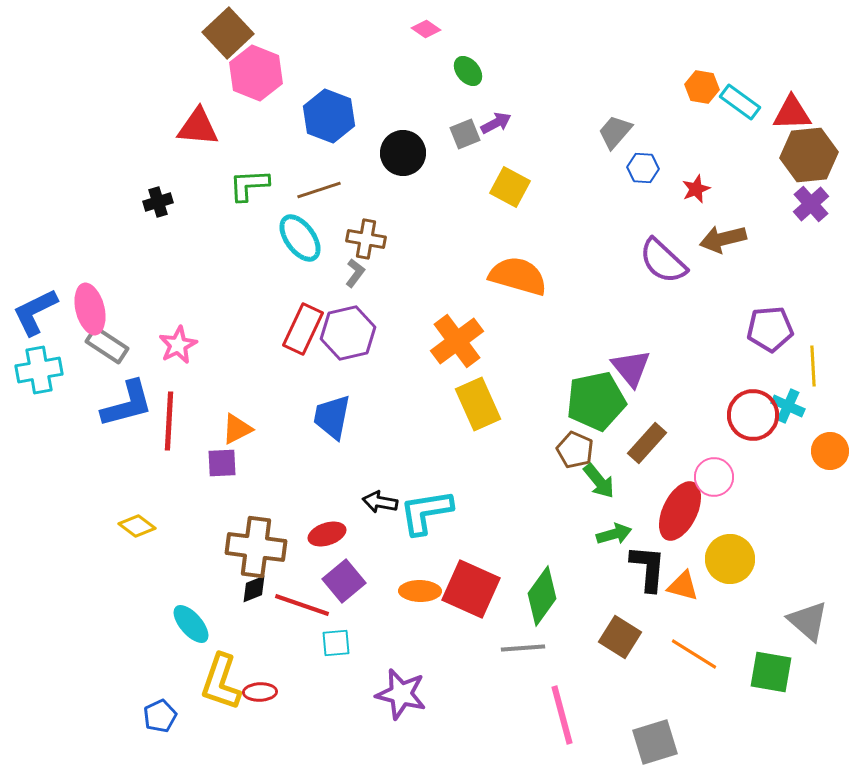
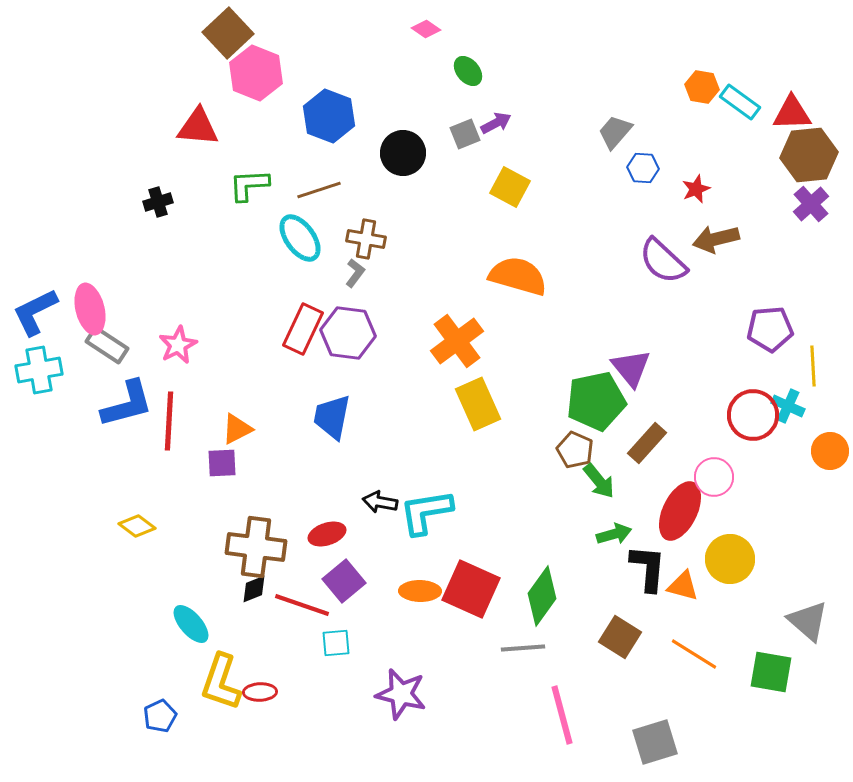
brown arrow at (723, 239): moved 7 px left
purple hexagon at (348, 333): rotated 20 degrees clockwise
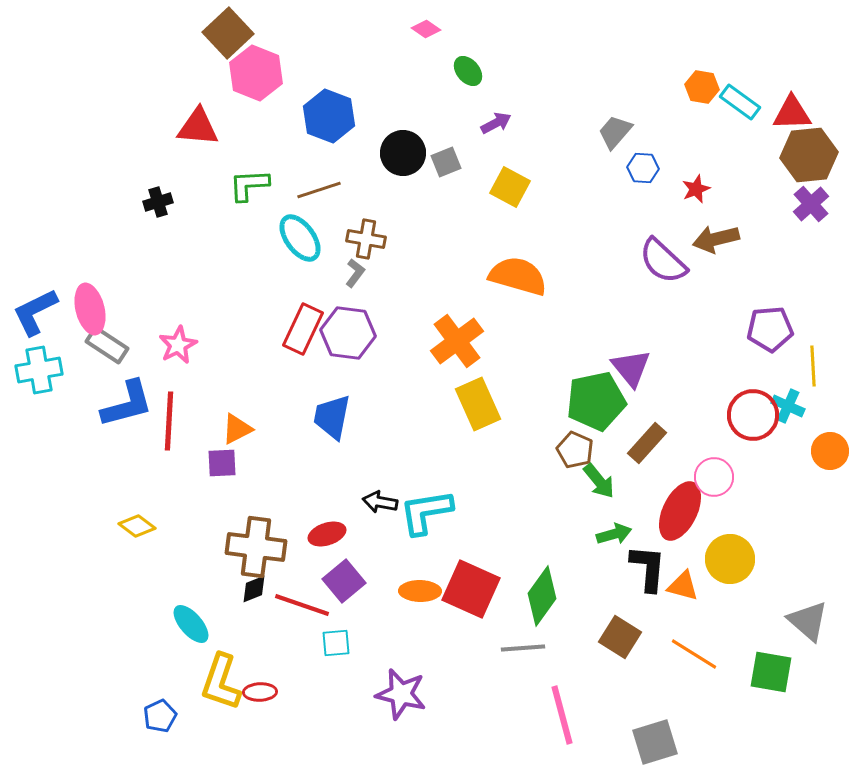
gray square at (465, 134): moved 19 px left, 28 px down
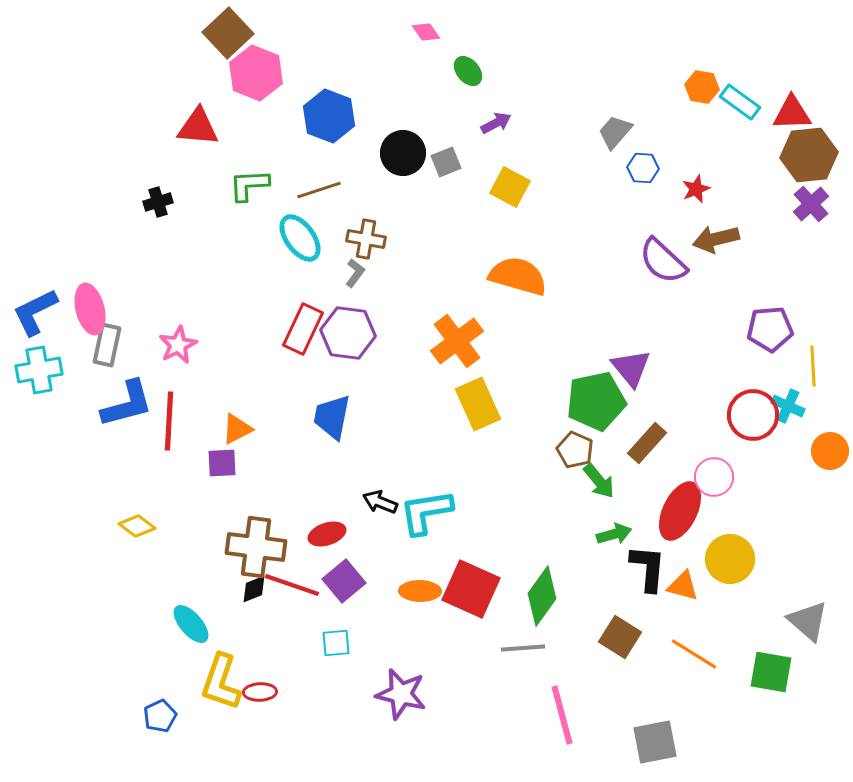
pink diamond at (426, 29): moved 3 px down; rotated 20 degrees clockwise
gray rectangle at (107, 345): rotated 69 degrees clockwise
black arrow at (380, 502): rotated 12 degrees clockwise
red line at (302, 605): moved 10 px left, 20 px up
gray square at (655, 742): rotated 6 degrees clockwise
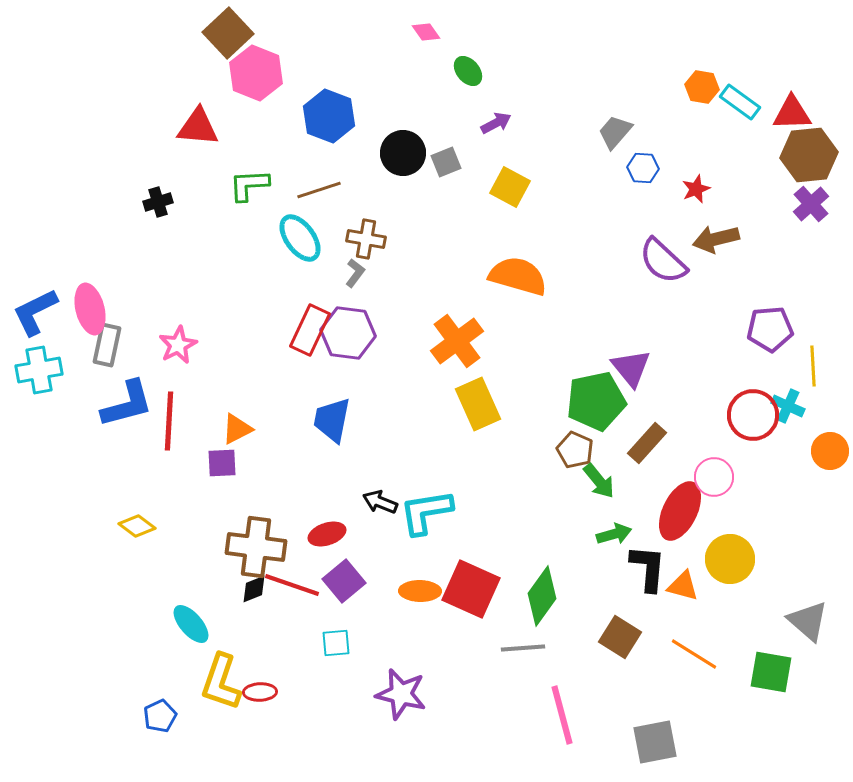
red rectangle at (303, 329): moved 7 px right, 1 px down
blue trapezoid at (332, 417): moved 3 px down
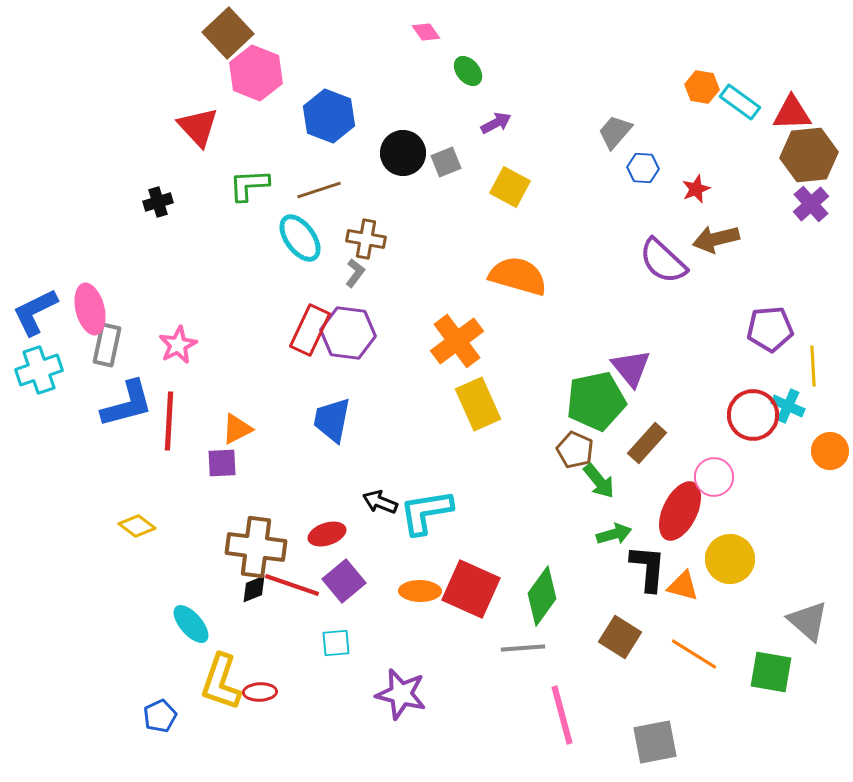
red triangle at (198, 127): rotated 42 degrees clockwise
cyan cross at (39, 370): rotated 9 degrees counterclockwise
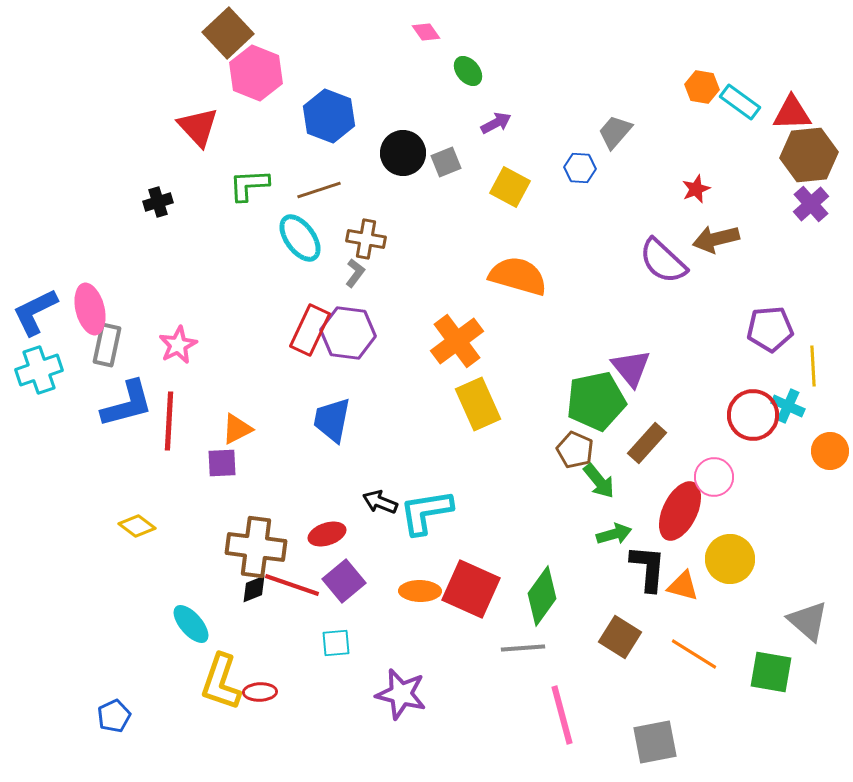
blue hexagon at (643, 168): moved 63 px left
blue pentagon at (160, 716): moved 46 px left
